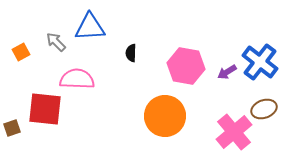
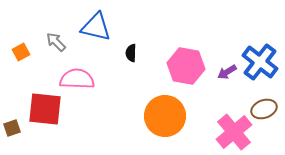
blue triangle: moved 6 px right; rotated 16 degrees clockwise
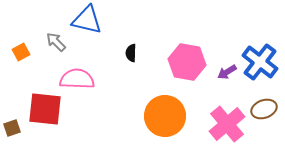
blue triangle: moved 9 px left, 7 px up
pink hexagon: moved 1 px right, 4 px up
pink cross: moved 7 px left, 8 px up
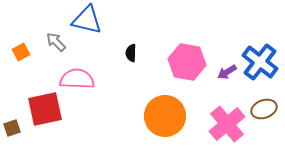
red square: rotated 18 degrees counterclockwise
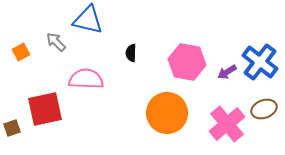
blue triangle: moved 1 px right
pink semicircle: moved 9 px right
orange circle: moved 2 px right, 3 px up
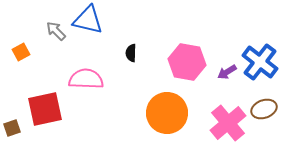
gray arrow: moved 11 px up
pink cross: moved 1 px right, 1 px up
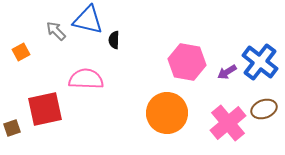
black semicircle: moved 17 px left, 13 px up
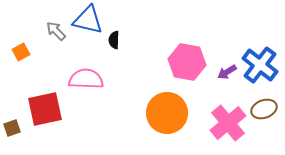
blue cross: moved 3 px down
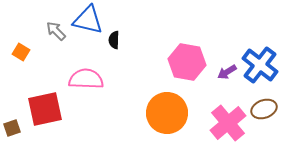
orange square: rotated 30 degrees counterclockwise
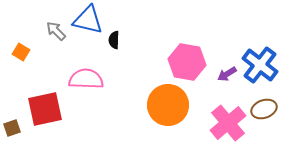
purple arrow: moved 2 px down
orange circle: moved 1 px right, 8 px up
